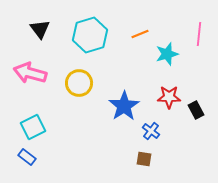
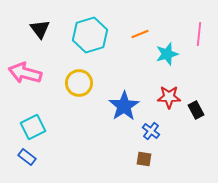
pink arrow: moved 5 px left
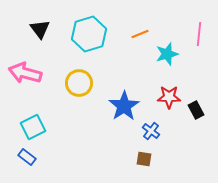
cyan hexagon: moved 1 px left, 1 px up
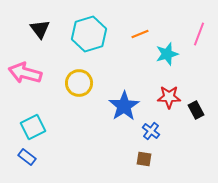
pink line: rotated 15 degrees clockwise
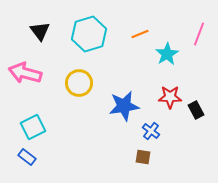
black triangle: moved 2 px down
cyan star: rotated 15 degrees counterclockwise
red star: moved 1 px right
blue star: rotated 24 degrees clockwise
brown square: moved 1 px left, 2 px up
